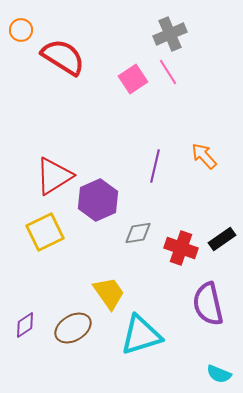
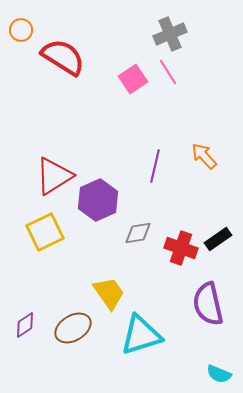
black rectangle: moved 4 px left
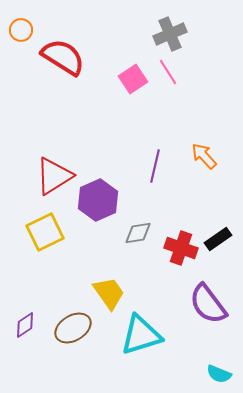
purple semicircle: rotated 24 degrees counterclockwise
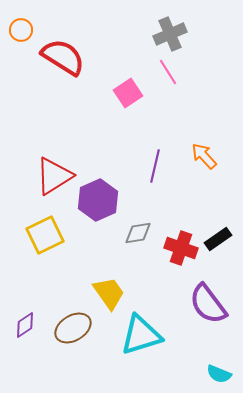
pink square: moved 5 px left, 14 px down
yellow square: moved 3 px down
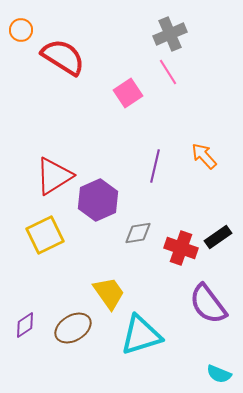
black rectangle: moved 2 px up
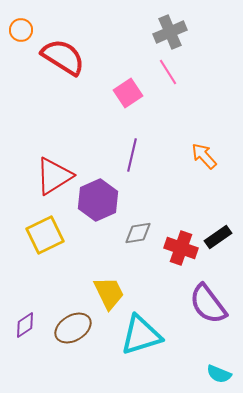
gray cross: moved 2 px up
purple line: moved 23 px left, 11 px up
yellow trapezoid: rotated 9 degrees clockwise
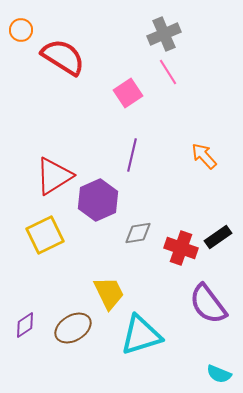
gray cross: moved 6 px left, 2 px down
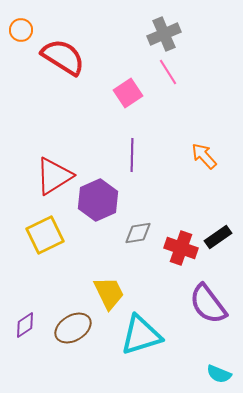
purple line: rotated 12 degrees counterclockwise
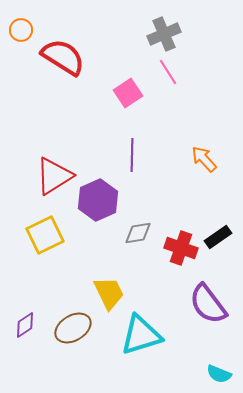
orange arrow: moved 3 px down
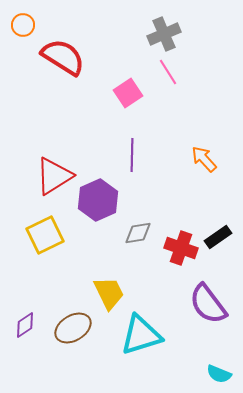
orange circle: moved 2 px right, 5 px up
